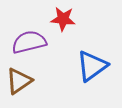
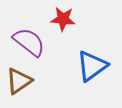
purple semicircle: rotated 52 degrees clockwise
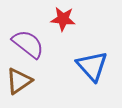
purple semicircle: moved 1 px left, 2 px down
blue triangle: rotated 36 degrees counterclockwise
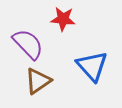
purple semicircle: rotated 8 degrees clockwise
brown triangle: moved 19 px right
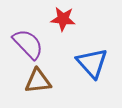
blue triangle: moved 3 px up
brown triangle: rotated 28 degrees clockwise
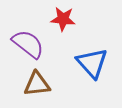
purple semicircle: rotated 8 degrees counterclockwise
brown triangle: moved 1 px left, 3 px down
